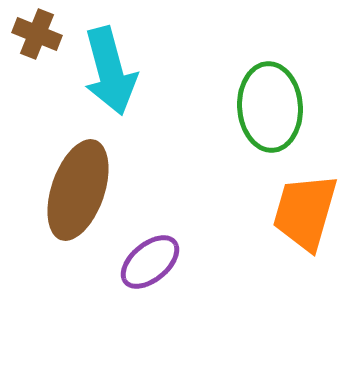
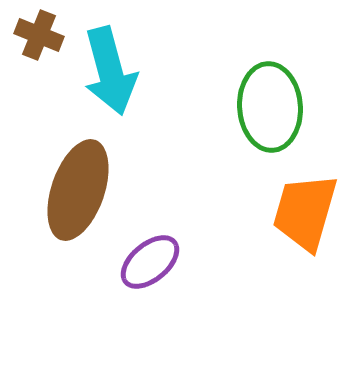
brown cross: moved 2 px right, 1 px down
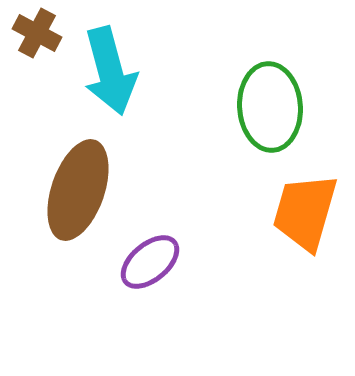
brown cross: moved 2 px left, 2 px up; rotated 6 degrees clockwise
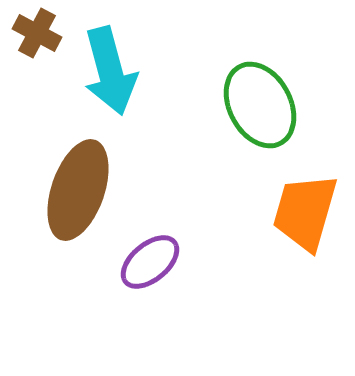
green ellipse: moved 10 px left, 2 px up; rotated 24 degrees counterclockwise
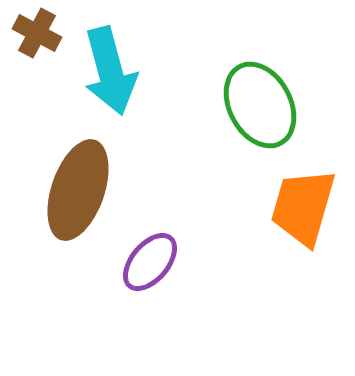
orange trapezoid: moved 2 px left, 5 px up
purple ellipse: rotated 10 degrees counterclockwise
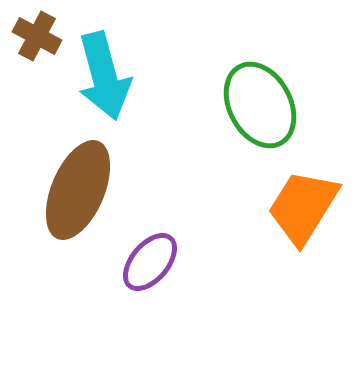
brown cross: moved 3 px down
cyan arrow: moved 6 px left, 5 px down
brown ellipse: rotated 4 degrees clockwise
orange trapezoid: rotated 16 degrees clockwise
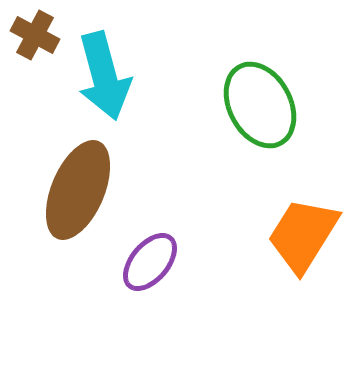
brown cross: moved 2 px left, 1 px up
orange trapezoid: moved 28 px down
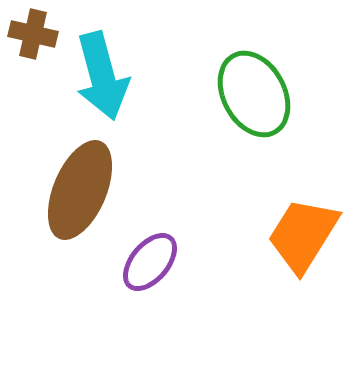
brown cross: moved 2 px left, 1 px up; rotated 15 degrees counterclockwise
cyan arrow: moved 2 px left
green ellipse: moved 6 px left, 11 px up
brown ellipse: moved 2 px right
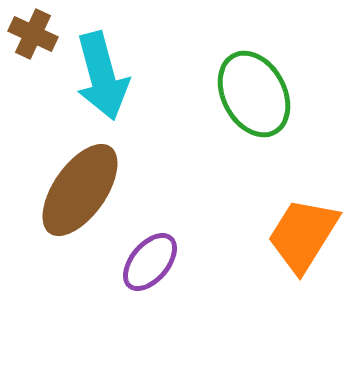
brown cross: rotated 12 degrees clockwise
brown ellipse: rotated 12 degrees clockwise
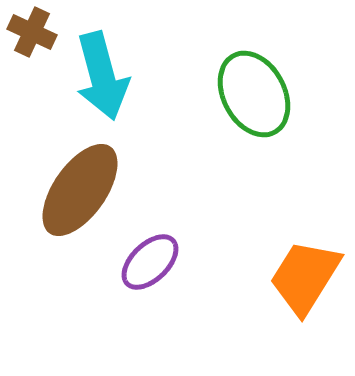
brown cross: moved 1 px left, 2 px up
orange trapezoid: moved 2 px right, 42 px down
purple ellipse: rotated 6 degrees clockwise
